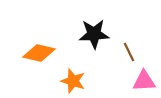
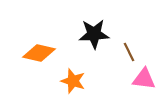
pink triangle: moved 2 px up; rotated 10 degrees clockwise
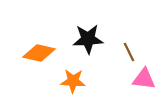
black star: moved 6 px left, 5 px down
orange star: rotated 15 degrees counterclockwise
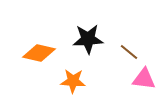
brown line: rotated 24 degrees counterclockwise
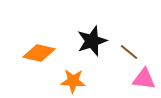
black star: moved 4 px right, 2 px down; rotated 16 degrees counterclockwise
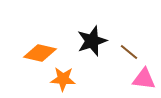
orange diamond: moved 1 px right
orange star: moved 10 px left, 2 px up
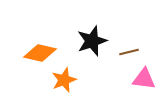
brown line: rotated 54 degrees counterclockwise
orange star: moved 1 px right, 1 px down; rotated 25 degrees counterclockwise
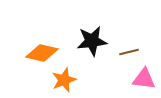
black star: rotated 12 degrees clockwise
orange diamond: moved 2 px right
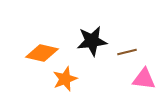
brown line: moved 2 px left
orange star: moved 1 px right, 1 px up
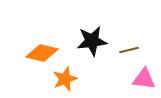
brown line: moved 2 px right, 2 px up
